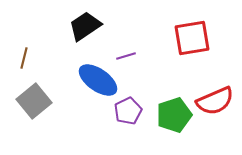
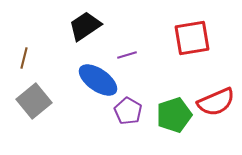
purple line: moved 1 px right, 1 px up
red semicircle: moved 1 px right, 1 px down
purple pentagon: rotated 16 degrees counterclockwise
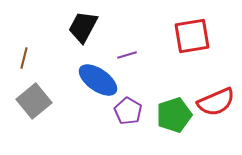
black trapezoid: moved 2 px left, 1 px down; rotated 28 degrees counterclockwise
red square: moved 2 px up
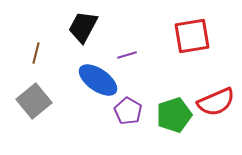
brown line: moved 12 px right, 5 px up
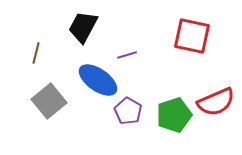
red square: rotated 21 degrees clockwise
gray square: moved 15 px right
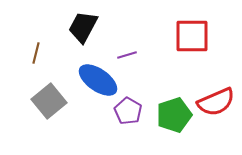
red square: rotated 12 degrees counterclockwise
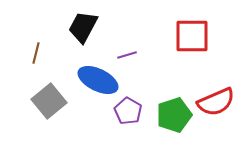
blue ellipse: rotated 9 degrees counterclockwise
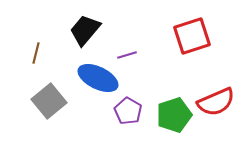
black trapezoid: moved 2 px right, 3 px down; rotated 12 degrees clockwise
red square: rotated 18 degrees counterclockwise
blue ellipse: moved 2 px up
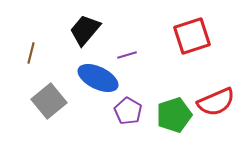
brown line: moved 5 px left
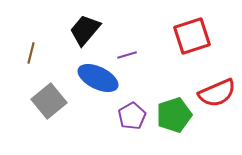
red semicircle: moved 1 px right, 9 px up
purple pentagon: moved 4 px right, 5 px down; rotated 12 degrees clockwise
